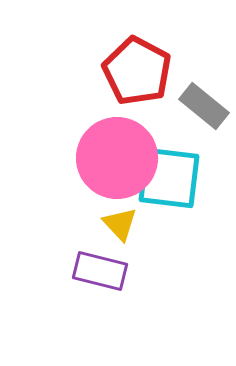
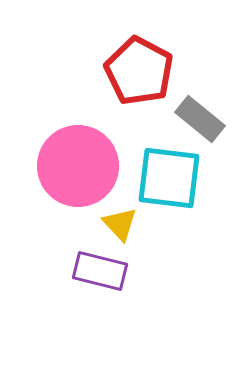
red pentagon: moved 2 px right
gray rectangle: moved 4 px left, 13 px down
pink circle: moved 39 px left, 8 px down
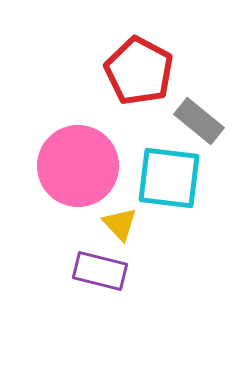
gray rectangle: moved 1 px left, 2 px down
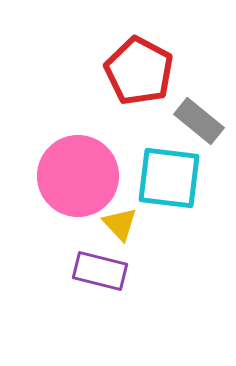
pink circle: moved 10 px down
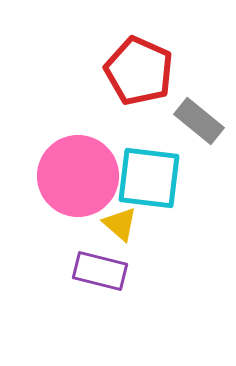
red pentagon: rotated 4 degrees counterclockwise
cyan square: moved 20 px left
yellow triangle: rotated 6 degrees counterclockwise
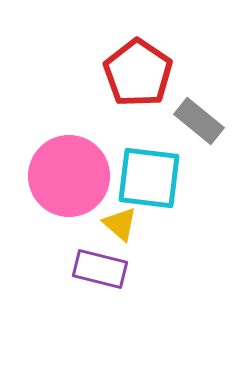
red pentagon: moved 1 px left, 2 px down; rotated 10 degrees clockwise
pink circle: moved 9 px left
purple rectangle: moved 2 px up
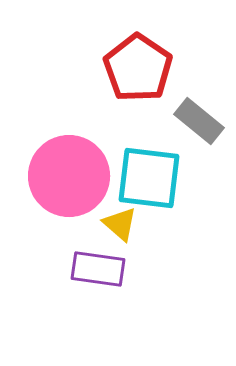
red pentagon: moved 5 px up
purple rectangle: moved 2 px left; rotated 6 degrees counterclockwise
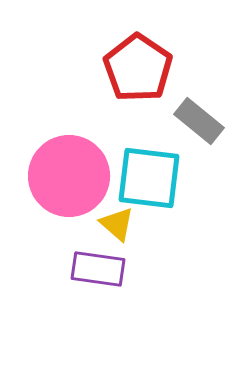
yellow triangle: moved 3 px left
